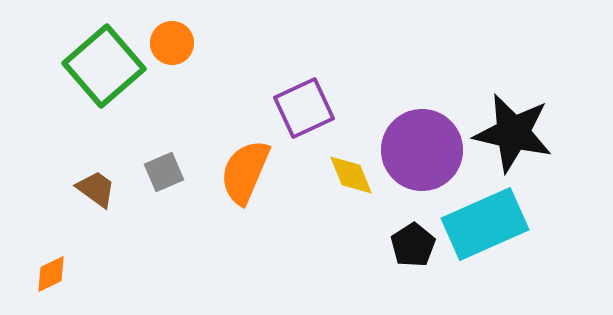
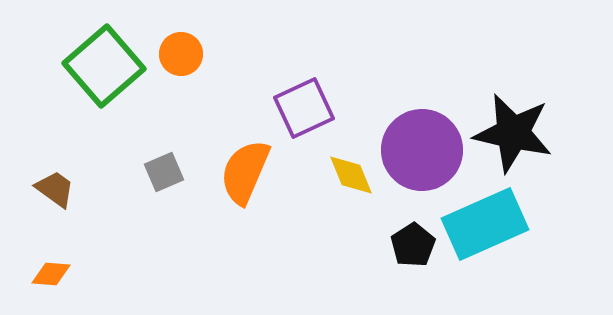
orange circle: moved 9 px right, 11 px down
brown trapezoid: moved 41 px left
orange diamond: rotated 30 degrees clockwise
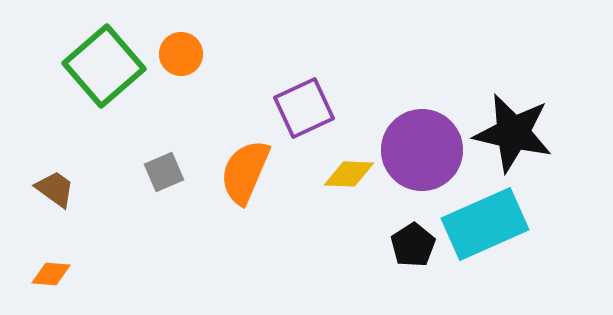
yellow diamond: moved 2 px left, 1 px up; rotated 66 degrees counterclockwise
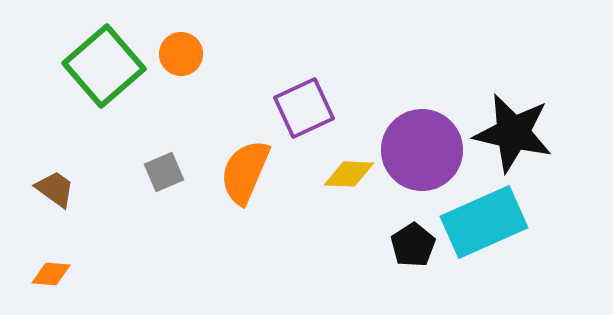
cyan rectangle: moved 1 px left, 2 px up
